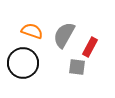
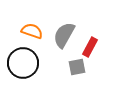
gray square: rotated 18 degrees counterclockwise
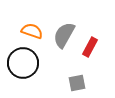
gray square: moved 16 px down
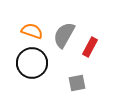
black circle: moved 9 px right
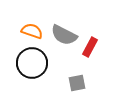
gray semicircle: rotated 92 degrees counterclockwise
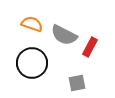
orange semicircle: moved 7 px up
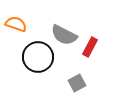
orange semicircle: moved 16 px left
black circle: moved 6 px right, 6 px up
gray square: rotated 18 degrees counterclockwise
